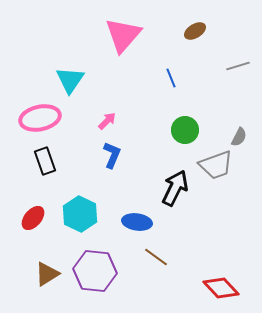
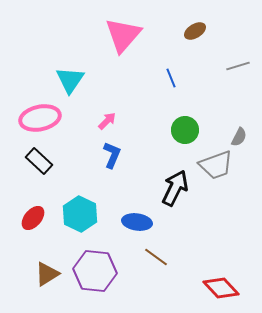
black rectangle: moved 6 px left; rotated 28 degrees counterclockwise
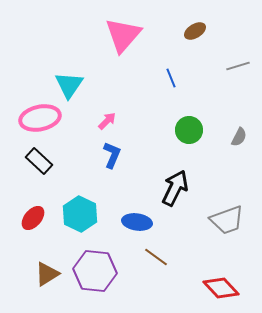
cyan triangle: moved 1 px left, 5 px down
green circle: moved 4 px right
gray trapezoid: moved 11 px right, 55 px down
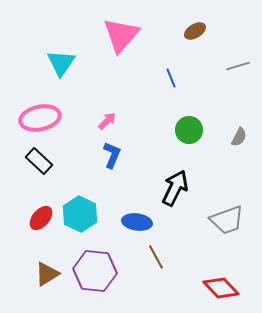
pink triangle: moved 2 px left
cyan triangle: moved 8 px left, 22 px up
red ellipse: moved 8 px right
brown line: rotated 25 degrees clockwise
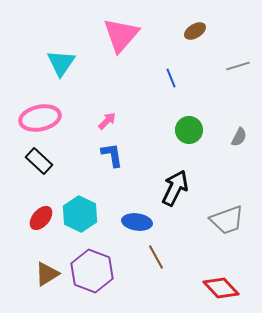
blue L-shape: rotated 32 degrees counterclockwise
purple hexagon: moved 3 px left; rotated 15 degrees clockwise
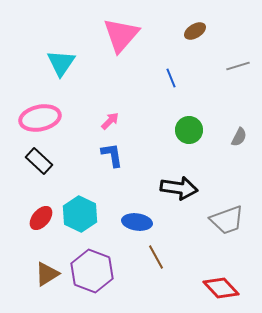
pink arrow: moved 3 px right
black arrow: moved 4 px right; rotated 72 degrees clockwise
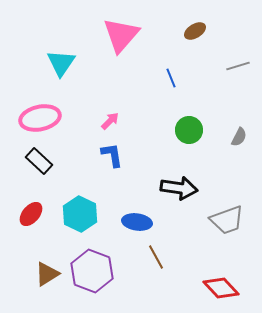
red ellipse: moved 10 px left, 4 px up
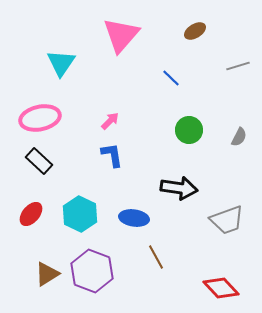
blue line: rotated 24 degrees counterclockwise
blue ellipse: moved 3 px left, 4 px up
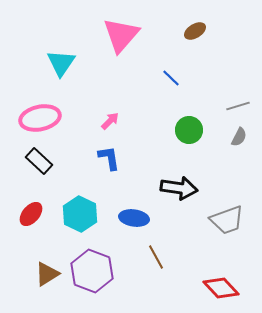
gray line: moved 40 px down
blue L-shape: moved 3 px left, 3 px down
